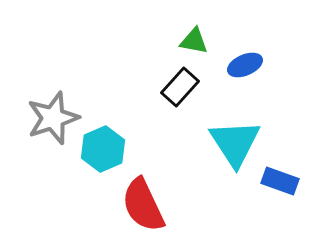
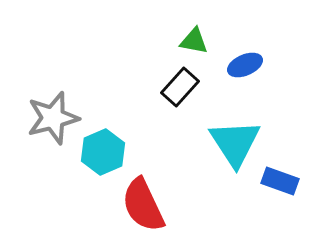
gray star: rotated 4 degrees clockwise
cyan hexagon: moved 3 px down
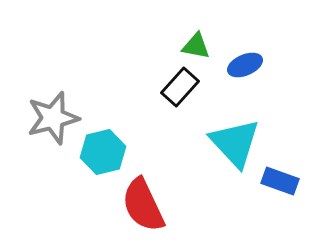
green triangle: moved 2 px right, 5 px down
cyan triangle: rotated 10 degrees counterclockwise
cyan hexagon: rotated 9 degrees clockwise
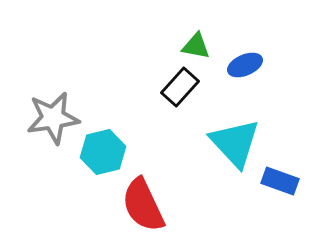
gray star: rotated 6 degrees clockwise
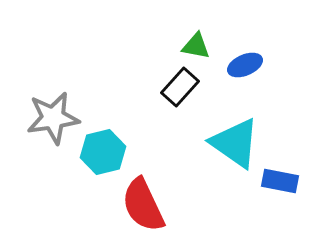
cyan triangle: rotated 12 degrees counterclockwise
blue rectangle: rotated 9 degrees counterclockwise
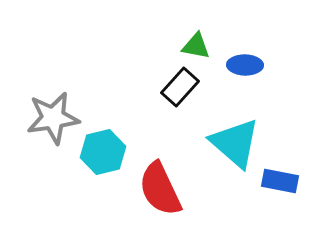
blue ellipse: rotated 24 degrees clockwise
cyan triangle: rotated 6 degrees clockwise
red semicircle: moved 17 px right, 16 px up
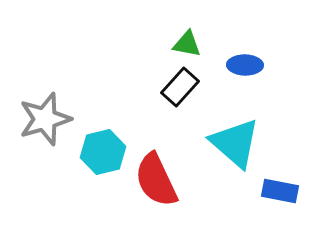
green triangle: moved 9 px left, 2 px up
gray star: moved 8 px left, 1 px down; rotated 8 degrees counterclockwise
blue rectangle: moved 10 px down
red semicircle: moved 4 px left, 9 px up
